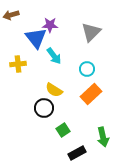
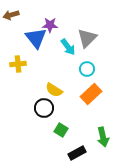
gray triangle: moved 4 px left, 6 px down
cyan arrow: moved 14 px right, 9 px up
green square: moved 2 px left; rotated 24 degrees counterclockwise
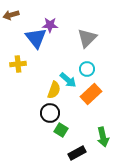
cyan arrow: moved 33 px down; rotated 12 degrees counterclockwise
yellow semicircle: rotated 102 degrees counterclockwise
black circle: moved 6 px right, 5 px down
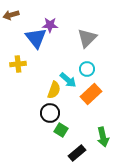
black rectangle: rotated 12 degrees counterclockwise
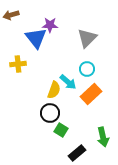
cyan arrow: moved 2 px down
